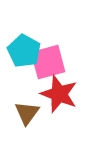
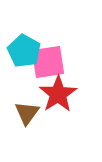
pink square: rotated 6 degrees clockwise
red star: moved 1 px left; rotated 18 degrees clockwise
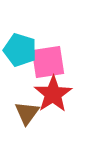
cyan pentagon: moved 4 px left, 1 px up; rotated 12 degrees counterclockwise
red star: moved 5 px left
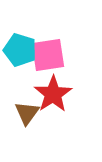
pink square: moved 7 px up
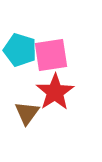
pink square: moved 3 px right
red star: moved 2 px right, 2 px up
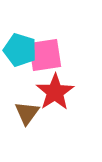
pink square: moved 6 px left
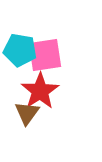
cyan pentagon: rotated 8 degrees counterclockwise
red star: moved 15 px left, 1 px up
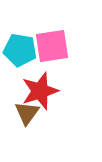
pink square: moved 7 px right, 9 px up
red star: rotated 15 degrees clockwise
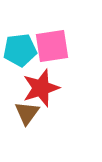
cyan pentagon: rotated 16 degrees counterclockwise
red star: moved 1 px right, 3 px up
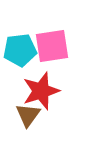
red star: moved 3 px down
brown triangle: moved 1 px right, 2 px down
